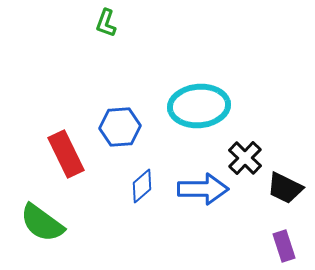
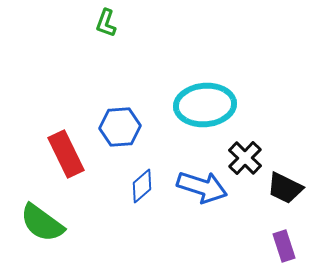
cyan ellipse: moved 6 px right, 1 px up
blue arrow: moved 1 px left, 2 px up; rotated 18 degrees clockwise
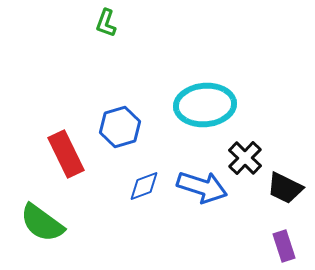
blue hexagon: rotated 12 degrees counterclockwise
blue diamond: moved 2 px right; rotated 20 degrees clockwise
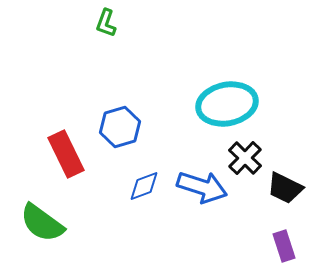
cyan ellipse: moved 22 px right, 1 px up; rotated 6 degrees counterclockwise
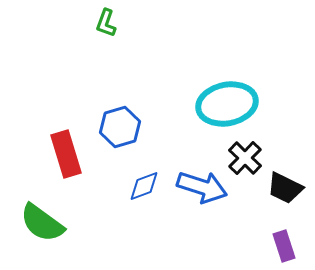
red rectangle: rotated 9 degrees clockwise
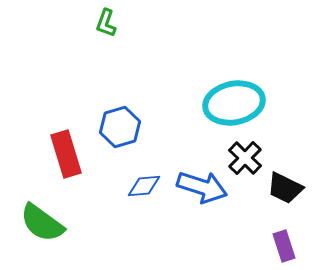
cyan ellipse: moved 7 px right, 1 px up
blue diamond: rotated 16 degrees clockwise
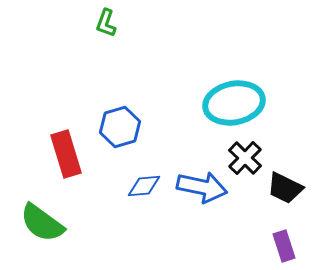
blue arrow: rotated 6 degrees counterclockwise
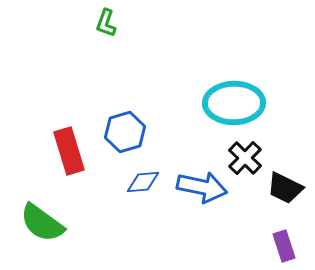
cyan ellipse: rotated 10 degrees clockwise
blue hexagon: moved 5 px right, 5 px down
red rectangle: moved 3 px right, 3 px up
blue diamond: moved 1 px left, 4 px up
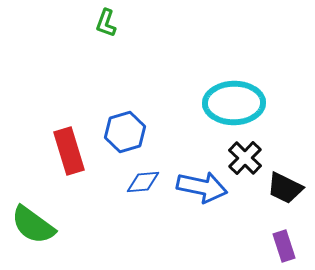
green semicircle: moved 9 px left, 2 px down
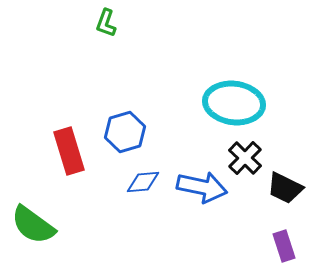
cyan ellipse: rotated 8 degrees clockwise
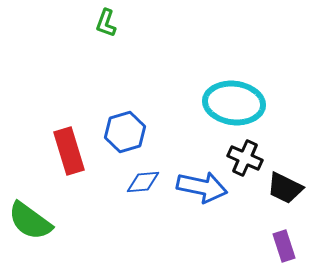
black cross: rotated 20 degrees counterclockwise
green semicircle: moved 3 px left, 4 px up
